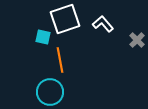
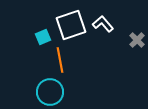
white square: moved 6 px right, 6 px down
cyan square: rotated 35 degrees counterclockwise
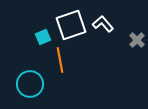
cyan circle: moved 20 px left, 8 px up
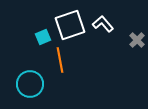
white square: moved 1 px left
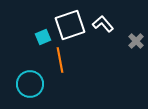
gray cross: moved 1 px left, 1 px down
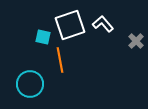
cyan square: rotated 35 degrees clockwise
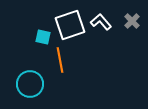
white L-shape: moved 2 px left, 2 px up
gray cross: moved 4 px left, 20 px up
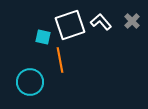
cyan circle: moved 2 px up
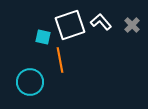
gray cross: moved 4 px down
